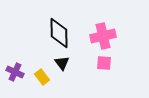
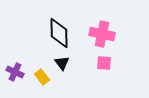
pink cross: moved 1 px left, 2 px up; rotated 25 degrees clockwise
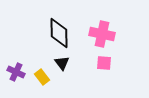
purple cross: moved 1 px right
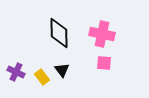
black triangle: moved 7 px down
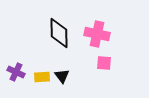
pink cross: moved 5 px left
black triangle: moved 6 px down
yellow rectangle: rotated 56 degrees counterclockwise
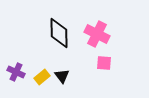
pink cross: rotated 15 degrees clockwise
yellow rectangle: rotated 35 degrees counterclockwise
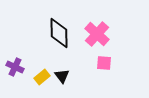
pink cross: rotated 15 degrees clockwise
purple cross: moved 1 px left, 5 px up
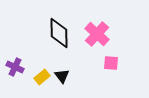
pink square: moved 7 px right
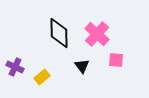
pink square: moved 5 px right, 3 px up
black triangle: moved 20 px right, 10 px up
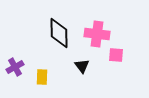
pink cross: rotated 35 degrees counterclockwise
pink square: moved 5 px up
purple cross: rotated 36 degrees clockwise
yellow rectangle: rotated 49 degrees counterclockwise
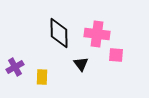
black triangle: moved 1 px left, 2 px up
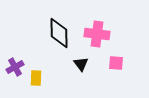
pink square: moved 8 px down
yellow rectangle: moved 6 px left, 1 px down
